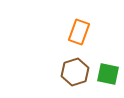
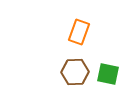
brown hexagon: rotated 16 degrees clockwise
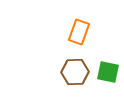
green square: moved 2 px up
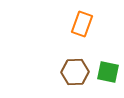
orange rectangle: moved 3 px right, 8 px up
